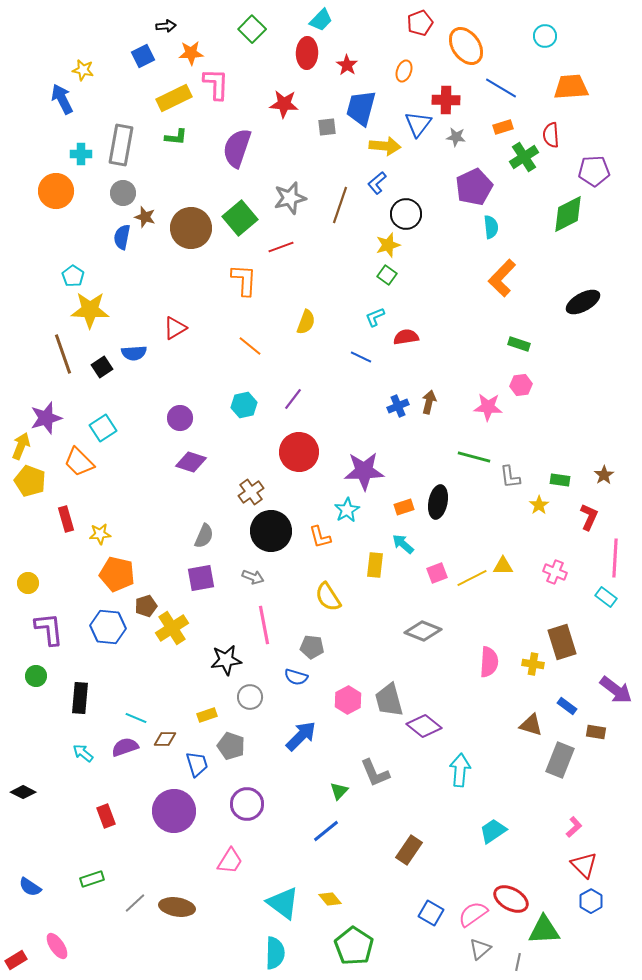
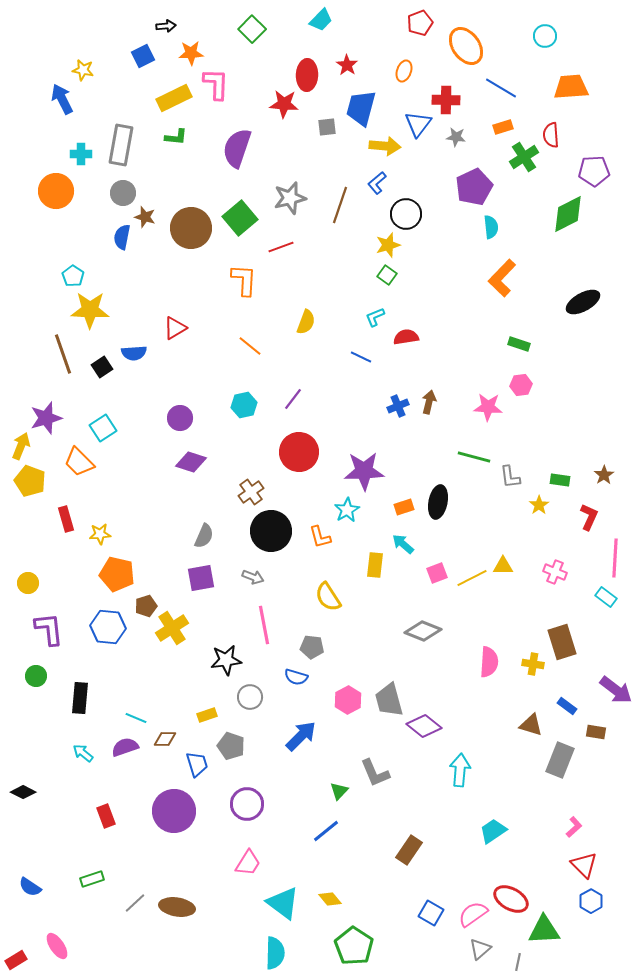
red ellipse at (307, 53): moved 22 px down
pink trapezoid at (230, 861): moved 18 px right, 2 px down
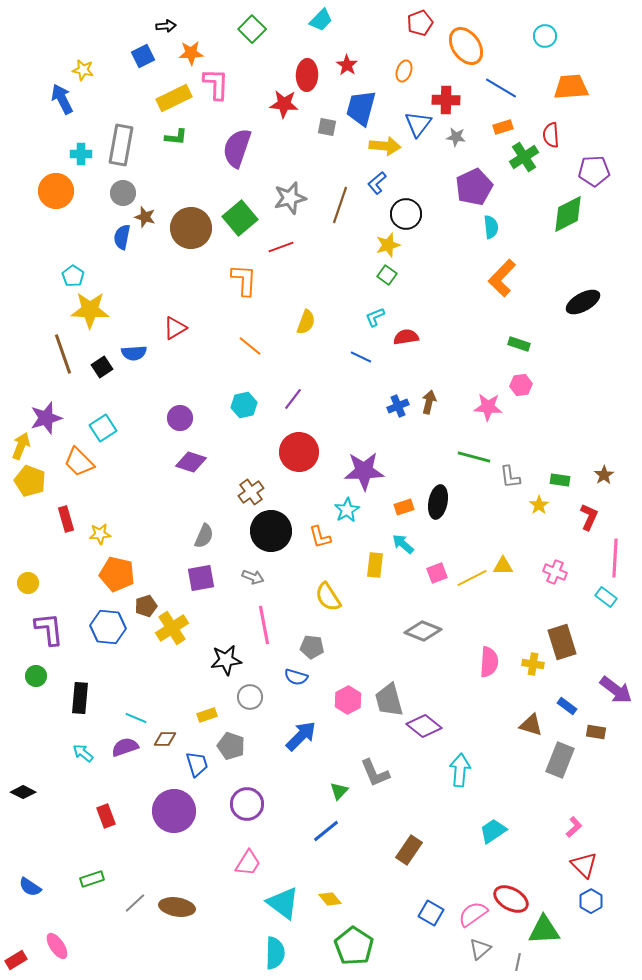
gray square at (327, 127): rotated 18 degrees clockwise
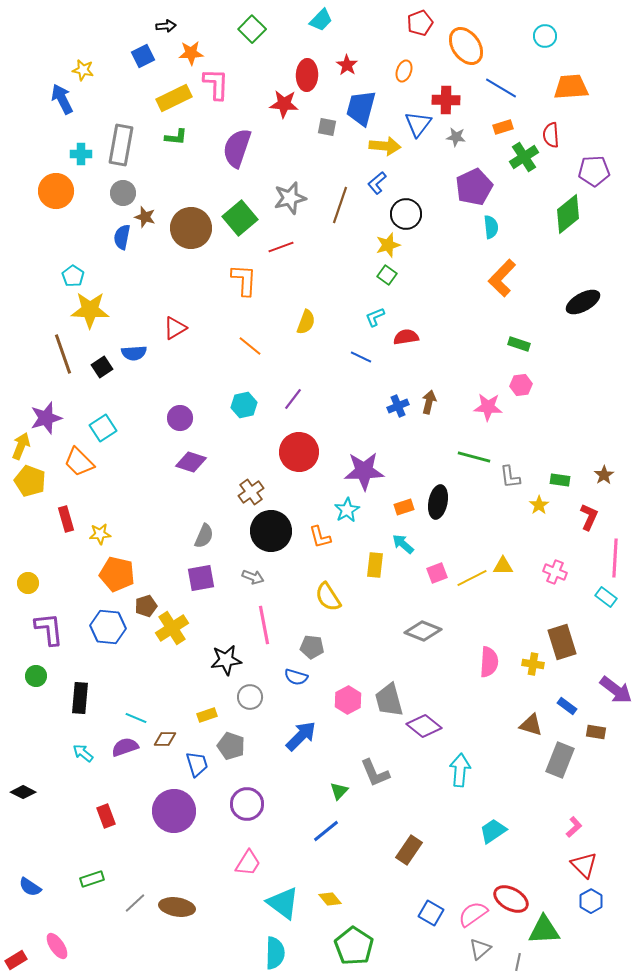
green diamond at (568, 214): rotated 12 degrees counterclockwise
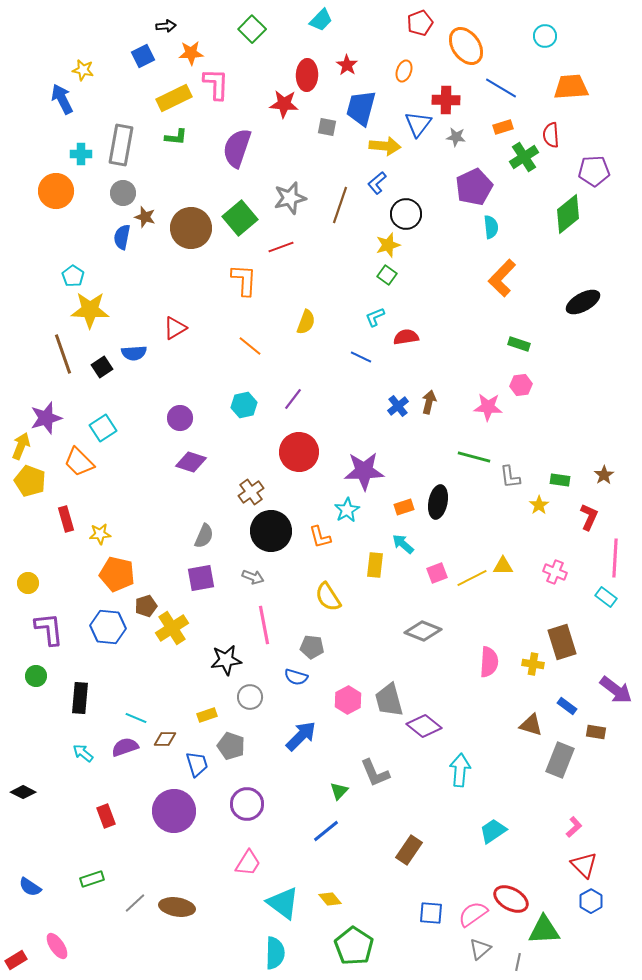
blue cross at (398, 406): rotated 15 degrees counterclockwise
blue square at (431, 913): rotated 25 degrees counterclockwise
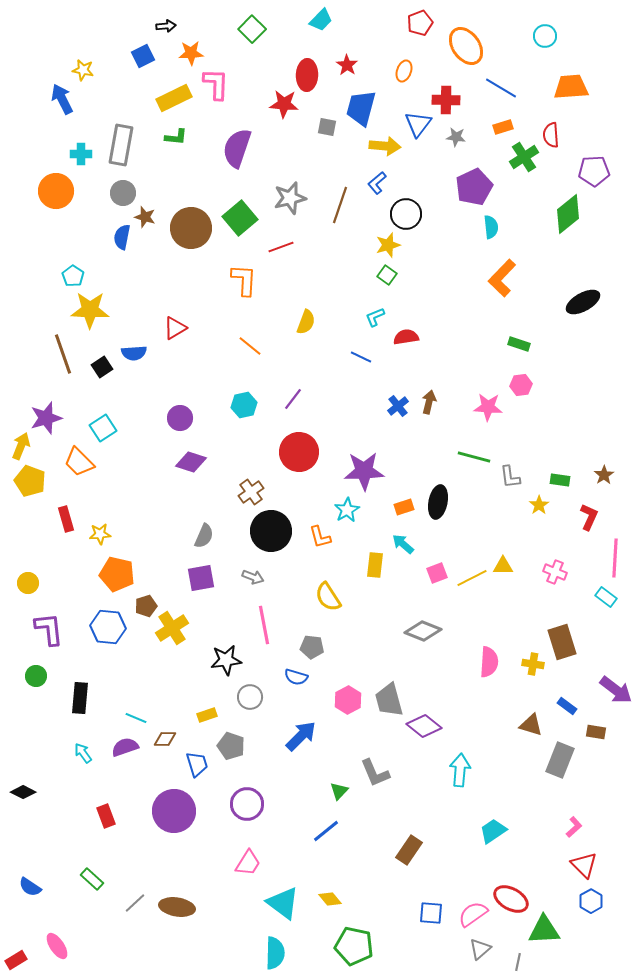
cyan arrow at (83, 753): rotated 15 degrees clockwise
green rectangle at (92, 879): rotated 60 degrees clockwise
green pentagon at (354, 946): rotated 21 degrees counterclockwise
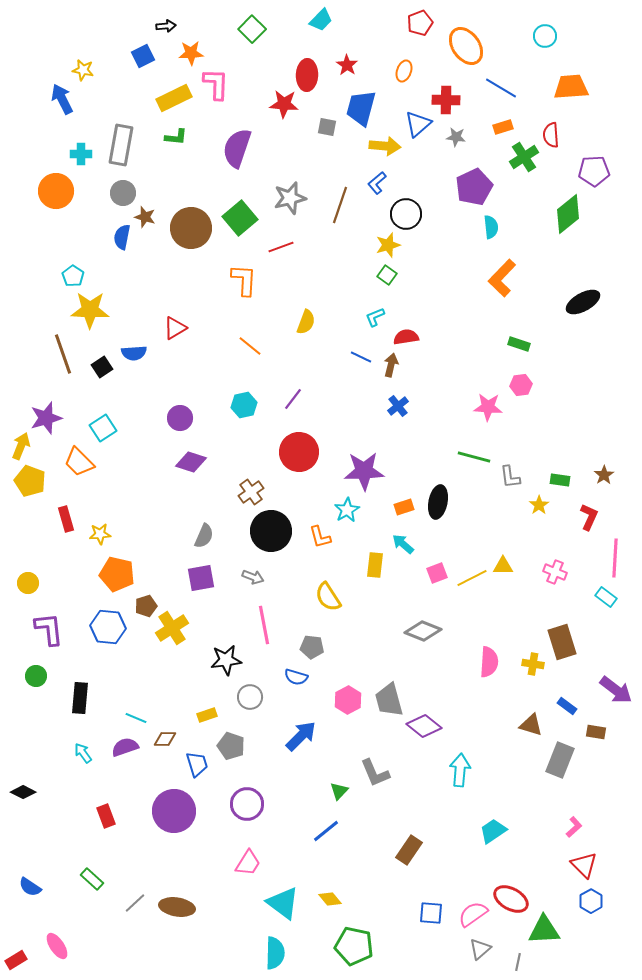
blue triangle at (418, 124): rotated 12 degrees clockwise
brown arrow at (429, 402): moved 38 px left, 37 px up
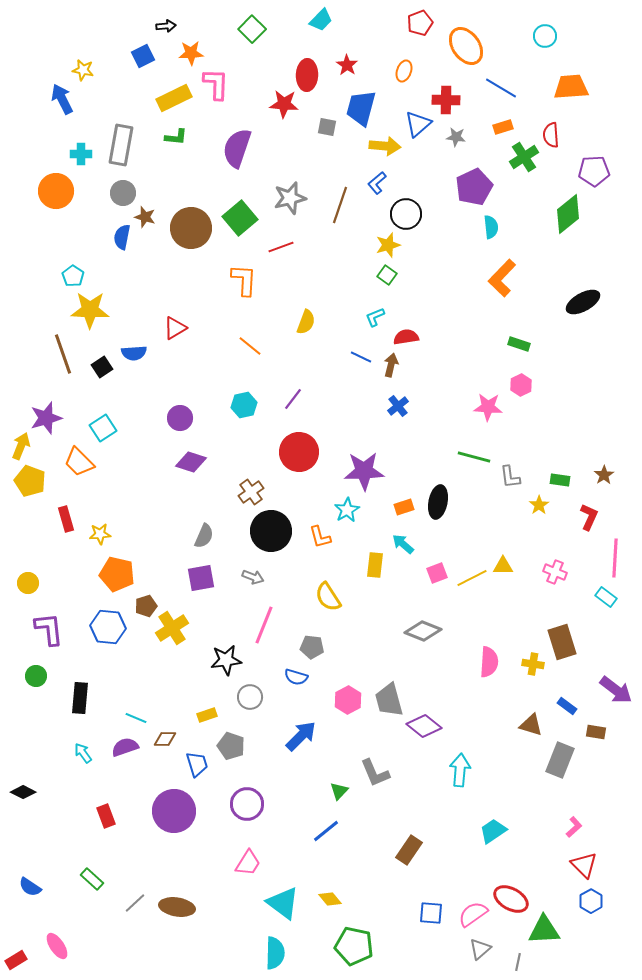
pink hexagon at (521, 385): rotated 20 degrees counterclockwise
pink line at (264, 625): rotated 33 degrees clockwise
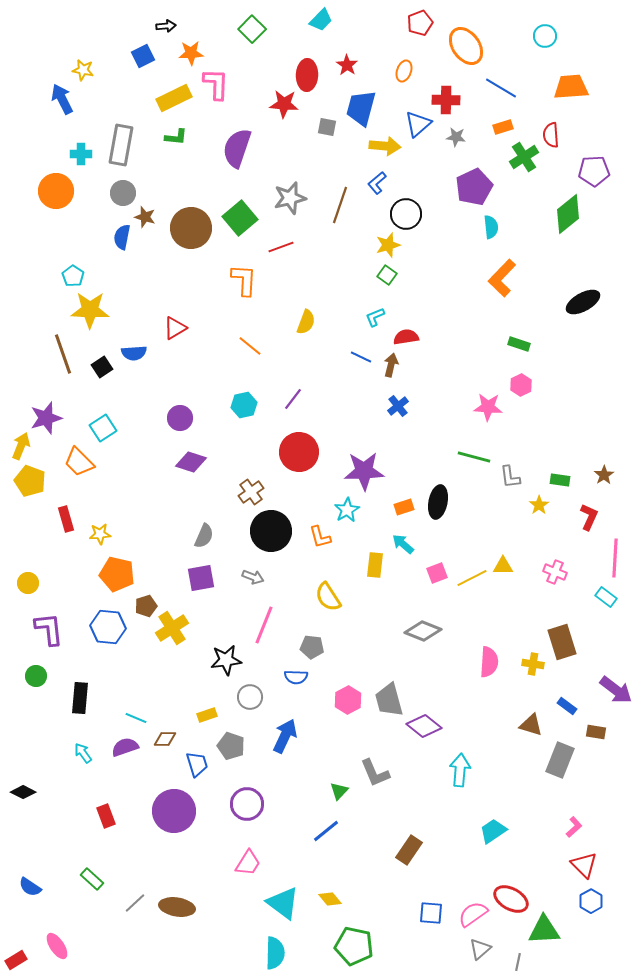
blue semicircle at (296, 677): rotated 15 degrees counterclockwise
blue arrow at (301, 736): moved 16 px left; rotated 20 degrees counterclockwise
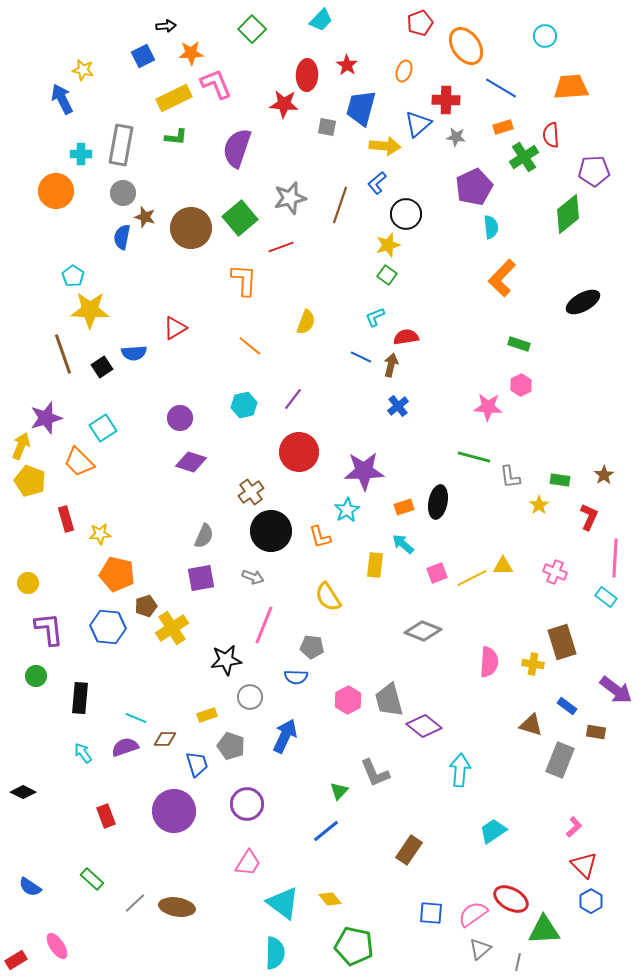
pink L-shape at (216, 84): rotated 24 degrees counterclockwise
